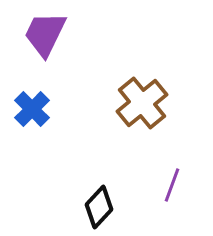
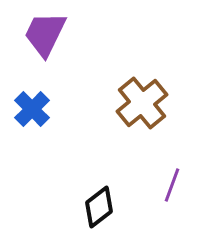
black diamond: rotated 9 degrees clockwise
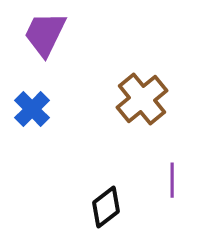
brown cross: moved 4 px up
purple line: moved 5 px up; rotated 20 degrees counterclockwise
black diamond: moved 7 px right
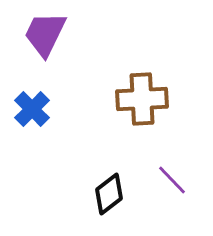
brown cross: rotated 36 degrees clockwise
purple line: rotated 44 degrees counterclockwise
black diamond: moved 3 px right, 13 px up
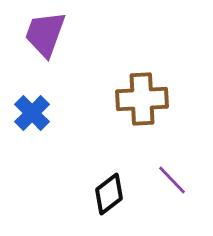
purple trapezoid: rotated 6 degrees counterclockwise
blue cross: moved 4 px down
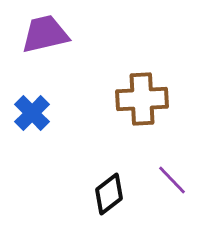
purple trapezoid: rotated 57 degrees clockwise
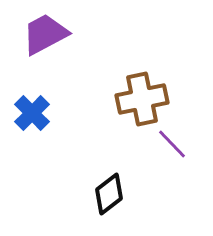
purple trapezoid: rotated 15 degrees counterclockwise
brown cross: rotated 9 degrees counterclockwise
purple line: moved 36 px up
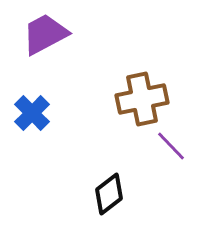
purple line: moved 1 px left, 2 px down
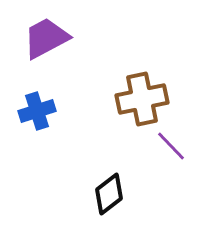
purple trapezoid: moved 1 px right, 4 px down
blue cross: moved 5 px right, 2 px up; rotated 27 degrees clockwise
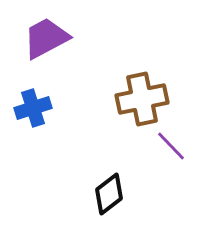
blue cross: moved 4 px left, 3 px up
